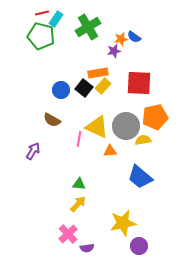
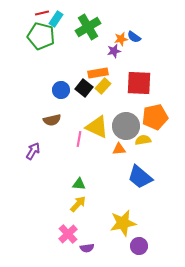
brown semicircle: rotated 42 degrees counterclockwise
orange triangle: moved 9 px right, 2 px up
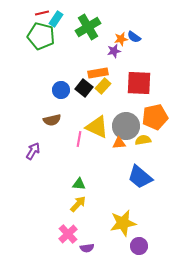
orange triangle: moved 6 px up
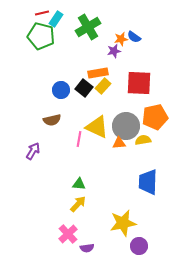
blue trapezoid: moved 8 px right, 5 px down; rotated 52 degrees clockwise
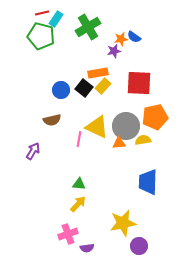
pink cross: rotated 24 degrees clockwise
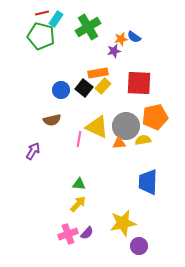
purple semicircle: moved 15 px up; rotated 40 degrees counterclockwise
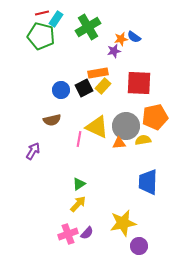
black square: rotated 24 degrees clockwise
green triangle: rotated 40 degrees counterclockwise
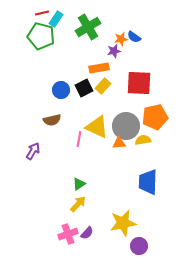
orange rectangle: moved 1 px right, 5 px up
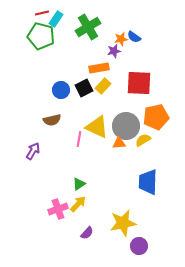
orange pentagon: moved 1 px right
yellow semicircle: rotated 21 degrees counterclockwise
pink cross: moved 10 px left, 25 px up
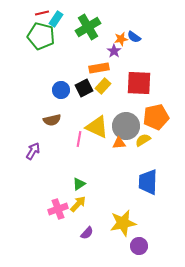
purple star: rotated 24 degrees counterclockwise
